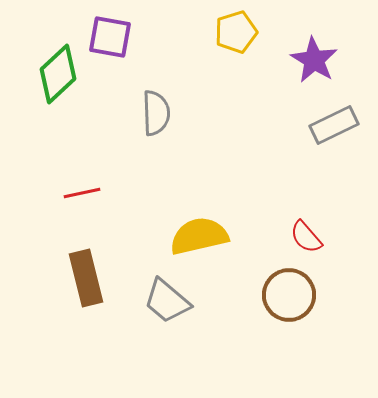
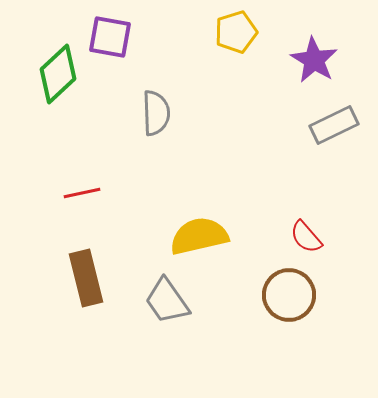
gray trapezoid: rotated 15 degrees clockwise
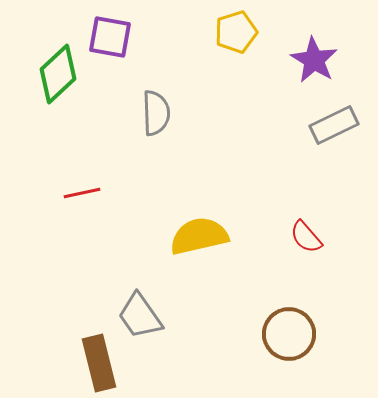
brown rectangle: moved 13 px right, 85 px down
brown circle: moved 39 px down
gray trapezoid: moved 27 px left, 15 px down
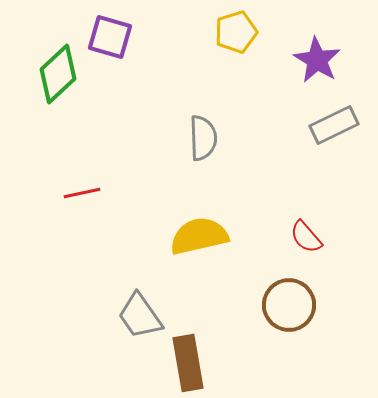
purple square: rotated 6 degrees clockwise
purple star: moved 3 px right
gray semicircle: moved 47 px right, 25 px down
brown circle: moved 29 px up
brown rectangle: moved 89 px right; rotated 4 degrees clockwise
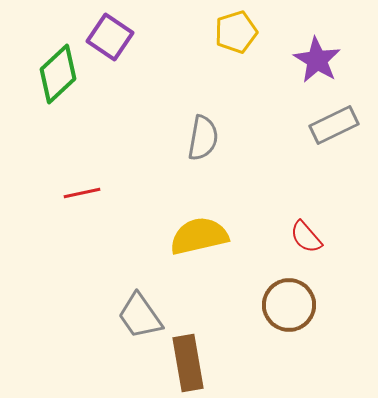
purple square: rotated 18 degrees clockwise
gray semicircle: rotated 12 degrees clockwise
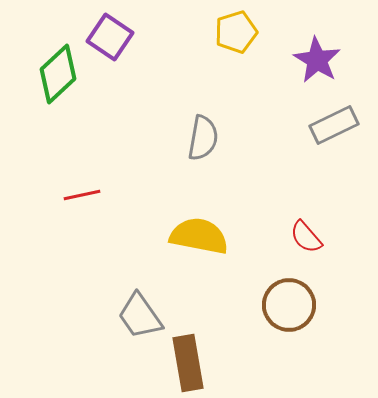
red line: moved 2 px down
yellow semicircle: rotated 24 degrees clockwise
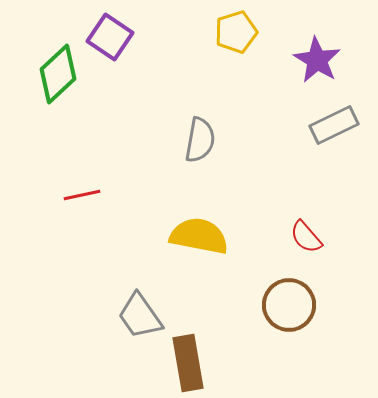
gray semicircle: moved 3 px left, 2 px down
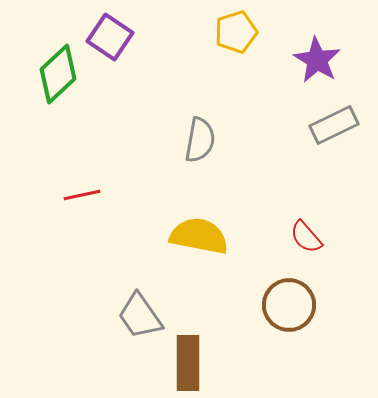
brown rectangle: rotated 10 degrees clockwise
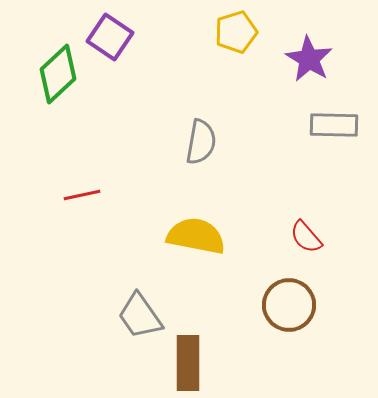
purple star: moved 8 px left, 1 px up
gray rectangle: rotated 27 degrees clockwise
gray semicircle: moved 1 px right, 2 px down
yellow semicircle: moved 3 px left
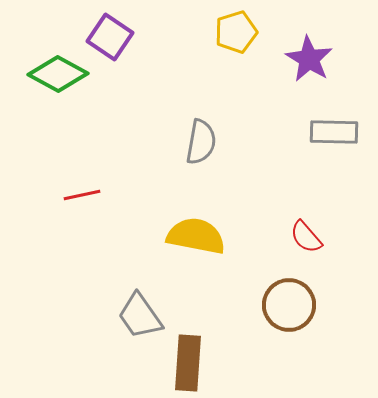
green diamond: rotated 72 degrees clockwise
gray rectangle: moved 7 px down
brown rectangle: rotated 4 degrees clockwise
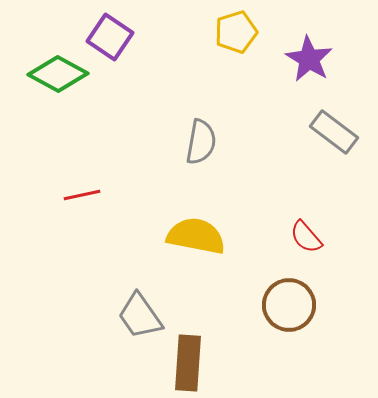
gray rectangle: rotated 36 degrees clockwise
